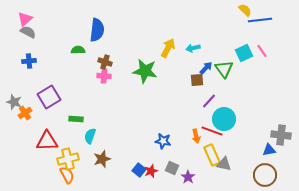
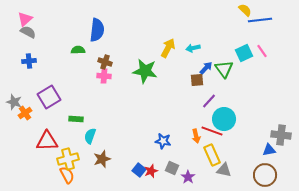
gray triangle: moved 6 px down
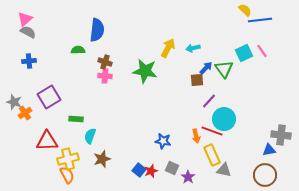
pink cross: moved 1 px right
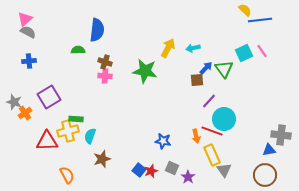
yellow cross: moved 28 px up
gray triangle: rotated 42 degrees clockwise
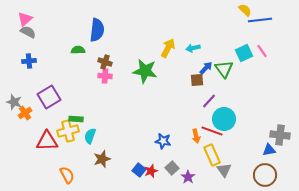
gray cross: moved 1 px left
gray square: rotated 24 degrees clockwise
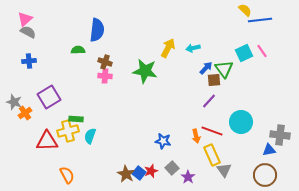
brown square: moved 17 px right
cyan circle: moved 17 px right, 3 px down
brown star: moved 24 px right, 15 px down; rotated 24 degrees counterclockwise
blue square: moved 3 px down
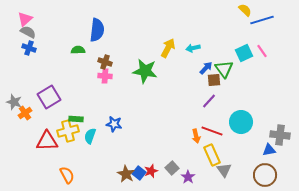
blue line: moved 2 px right; rotated 10 degrees counterclockwise
blue cross: moved 13 px up; rotated 24 degrees clockwise
blue star: moved 49 px left, 17 px up
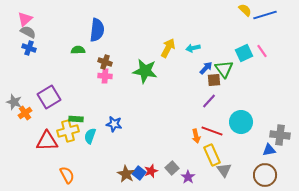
blue line: moved 3 px right, 5 px up
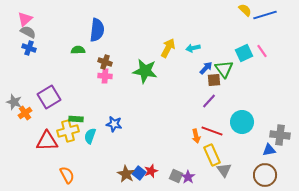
cyan circle: moved 1 px right
gray square: moved 4 px right, 8 px down; rotated 24 degrees counterclockwise
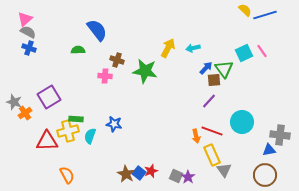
blue semicircle: rotated 45 degrees counterclockwise
brown cross: moved 12 px right, 2 px up
